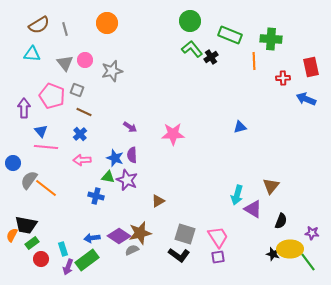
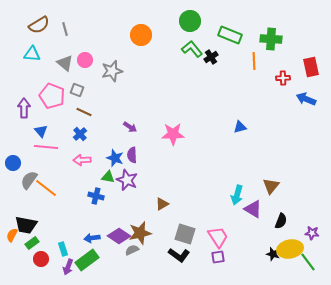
orange circle at (107, 23): moved 34 px right, 12 px down
gray triangle at (65, 63): rotated 12 degrees counterclockwise
brown triangle at (158, 201): moved 4 px right, 3 px down
yellow ellipse at (290, 249): rotated 10 degrees counterclockwise
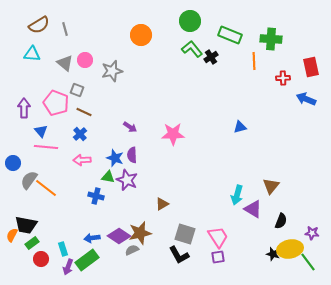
pink pentagon at (52, 96): moved 4 px right, 7 px down
black L-shape at (179, 255): rotated 25 degrees clockwise
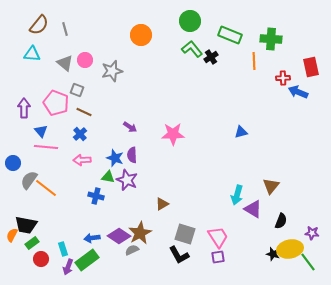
brown semicircle at (39, 25): rotated 20 degrees counterclockwise
blue arrow at (306, 99): moved 8 px left, 7 px up
blue triangle at (240, 127): moved 1 px right, 5 px down
brown star at (140, 233): rotated 15 degrees counterclockwise
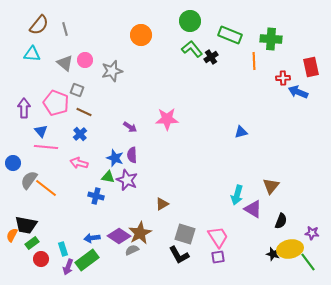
pink star at (173, 134): moved 6 px left, 15 px up
pink arrow at (82, 160): moved 3 px left, 3 px down; rotated 18 degrees clockwise
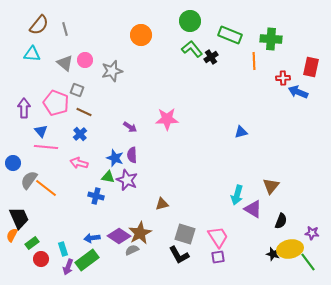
red rectangle at (311, 67): rotated 24 degrees clockwise
brown triangle at (162, 204): rotated 16 degrees clockwise
black trapezoid at (26, 225): moved 7 px left, 7 px up; rotated 125 degrees counterclockwise
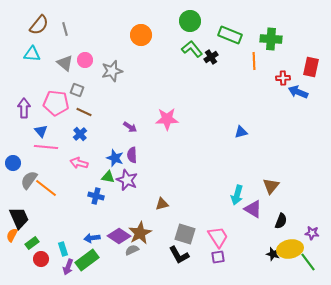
pink pentagon at (56, 103): rotated 15 degrees counterclockwise
